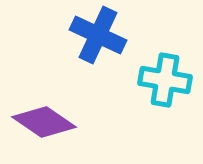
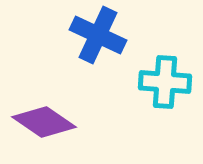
cyan cross: moved 2 px down; rotated 6 degrees counterclockwise
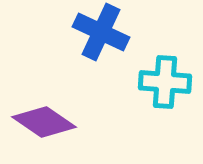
blue cross: moved 3 px right, 3 px up
